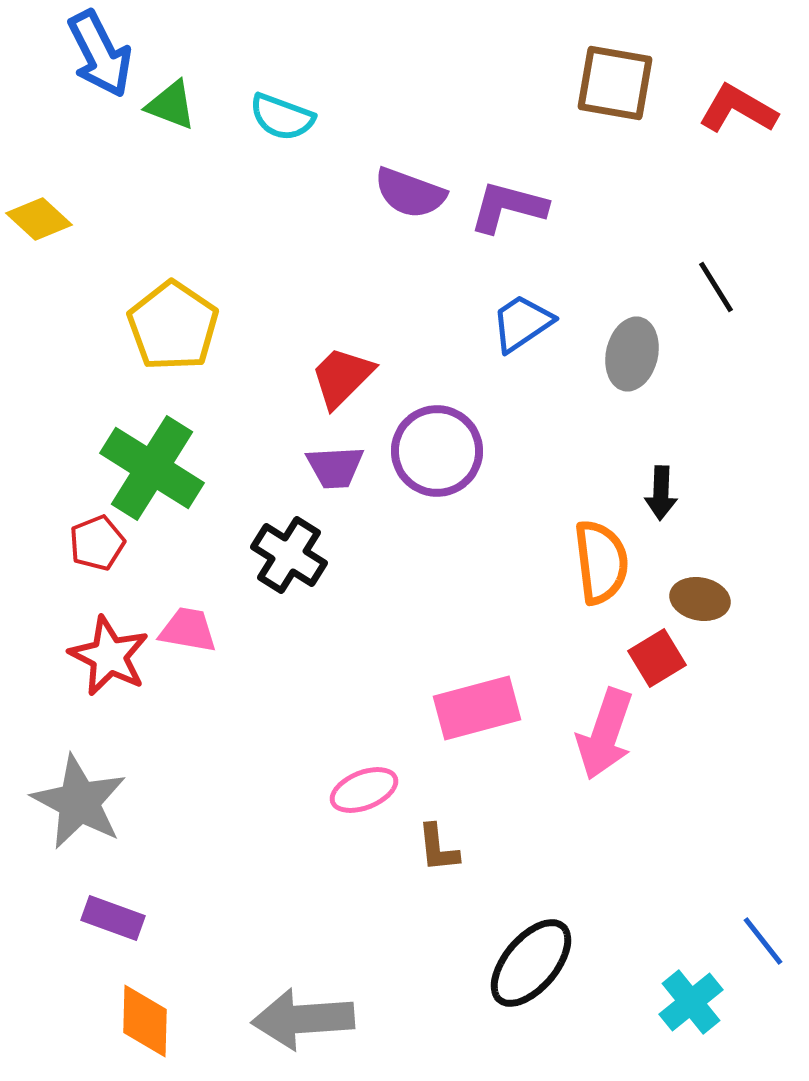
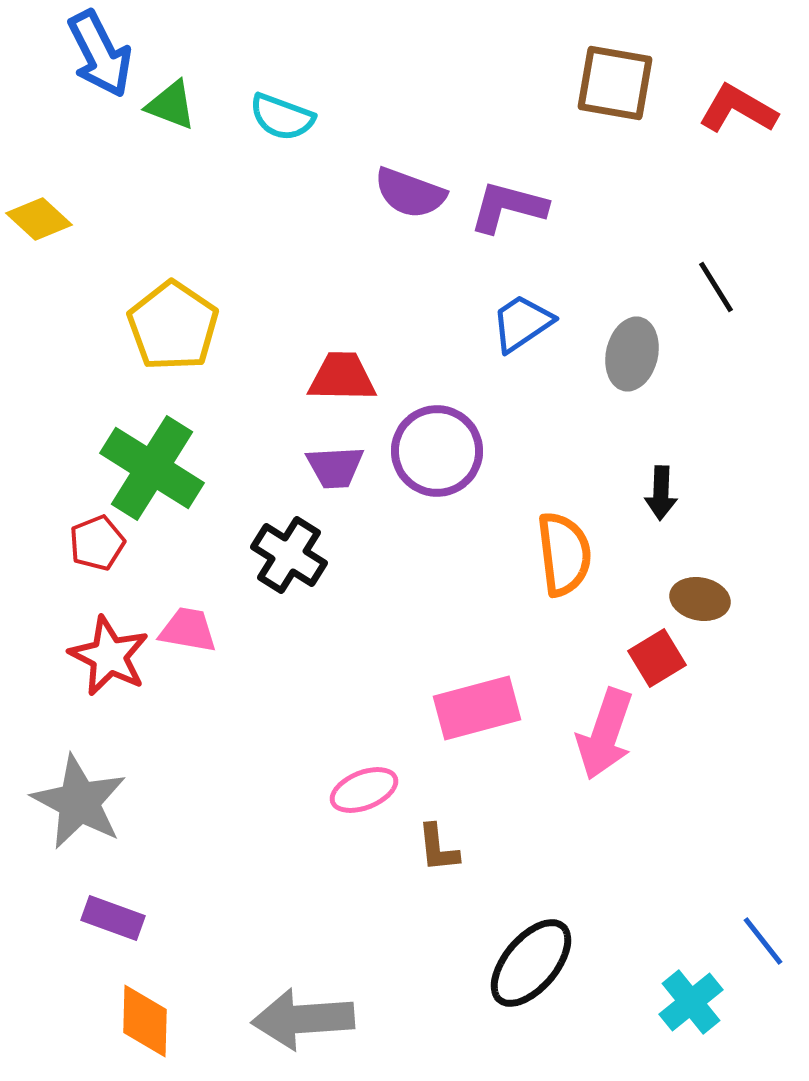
red trapezoid: rotated 46 degrees clockwise
orange semicircle: moved 37 px left, 8 px up
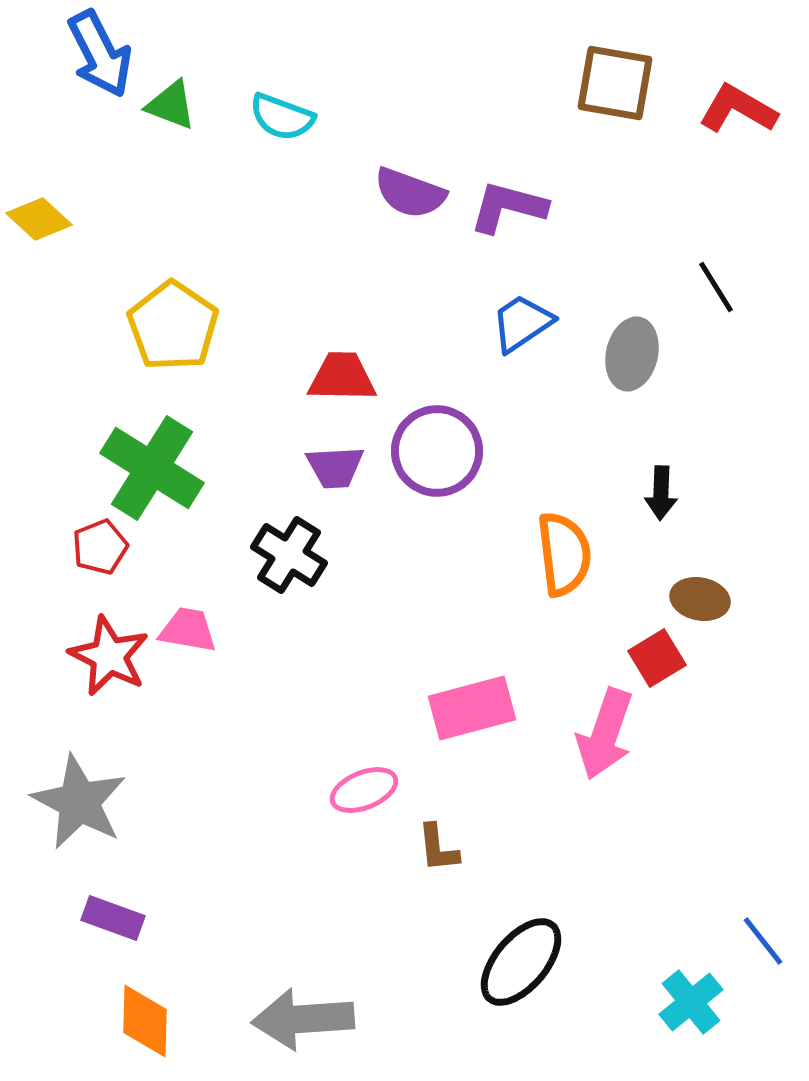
red pentagon: moved 3 px right, 4 px down
pink rectangle: moved 5 px left
black ellipse: moved 10 px left, 1 px up
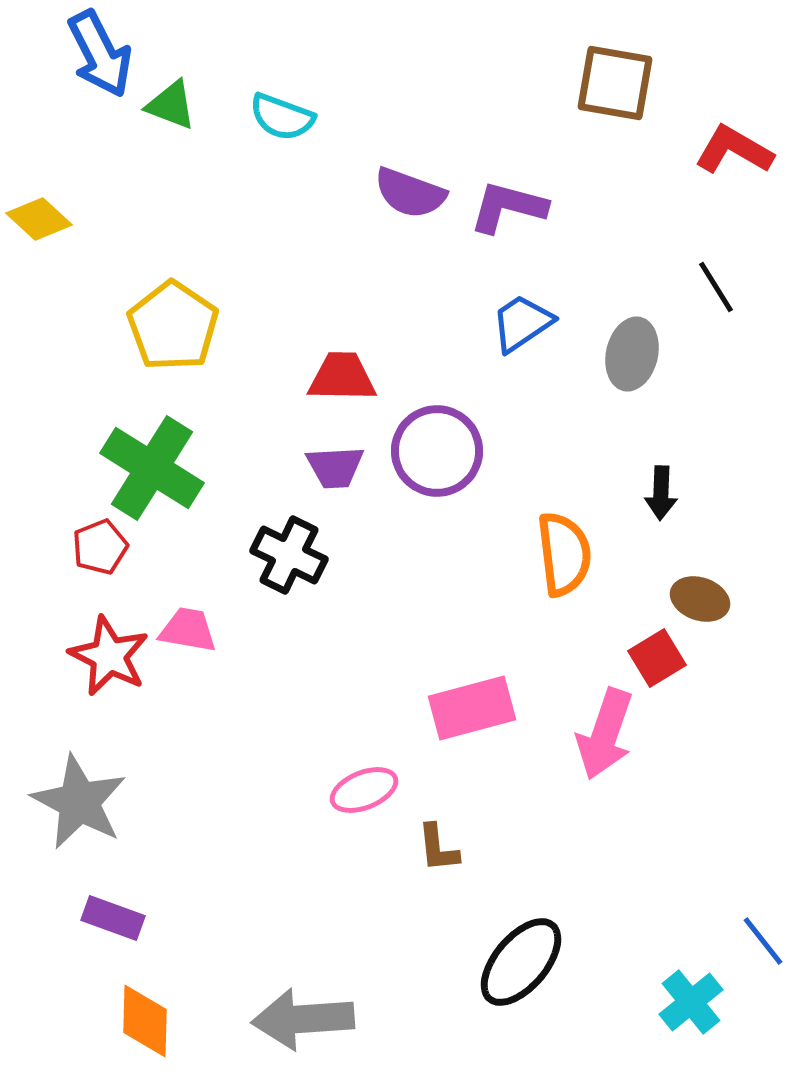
red L-shape: moved 4 px left, 41 px down
black cross: rotated 6 degrees counterclockwise
brown ellipse: rotated 8 degrees clockwise
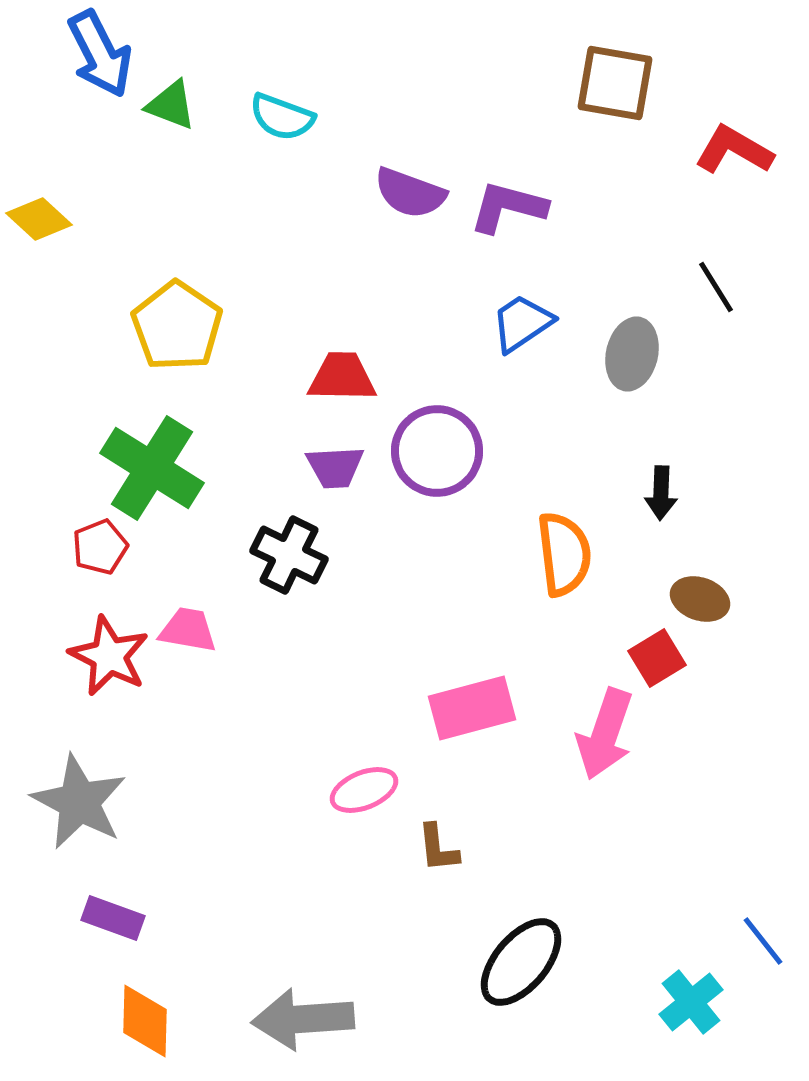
yellow pentagon: moved 4 px right
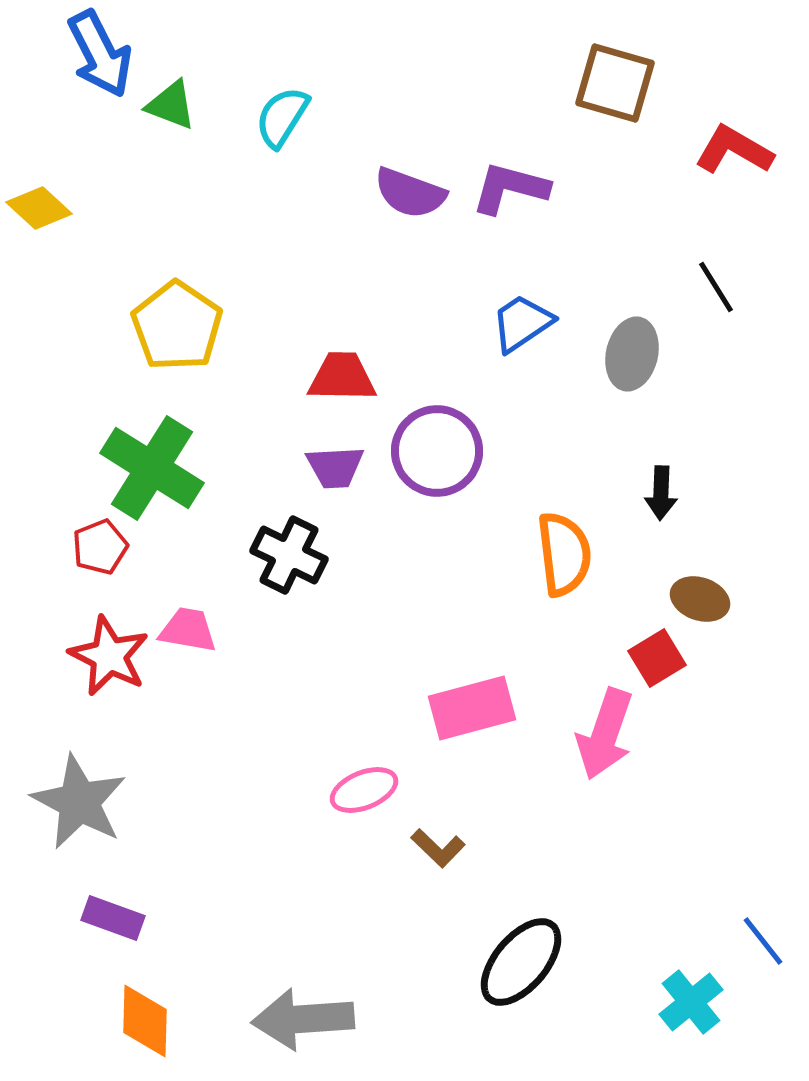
brown square: rotated 6 degrees clockwise
cyan semicircle: rotated 102 degrees clockwise
purple L-shape: moved 2 px right, 19 px up
yellow diamond: moved 11 px up
brown L-shape: rotated 40 degrees counterclockwise
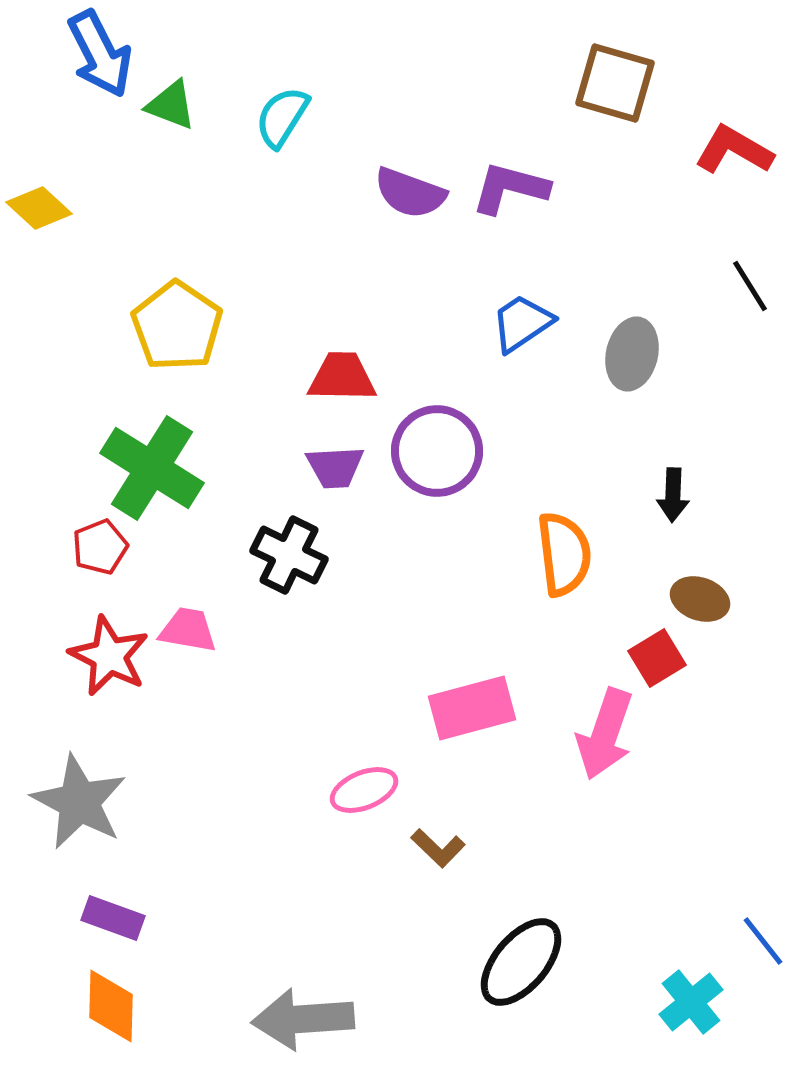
black line: moved 34 px right, 1 px up
black arrow: moved 12 px right, 2 px down
orange diamond: moved 34 px left, 15 px up
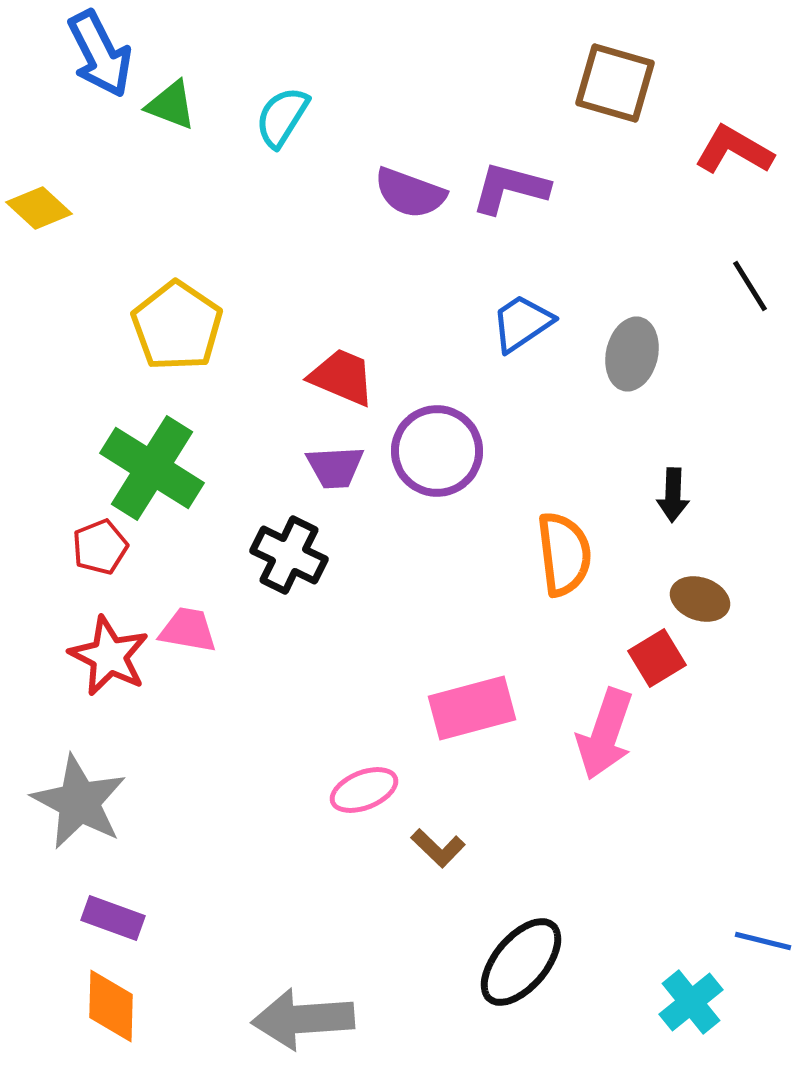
red trapezoid: rotated 22 degrees clockwise
blue line: rotated 38 degrees counterclockwise
